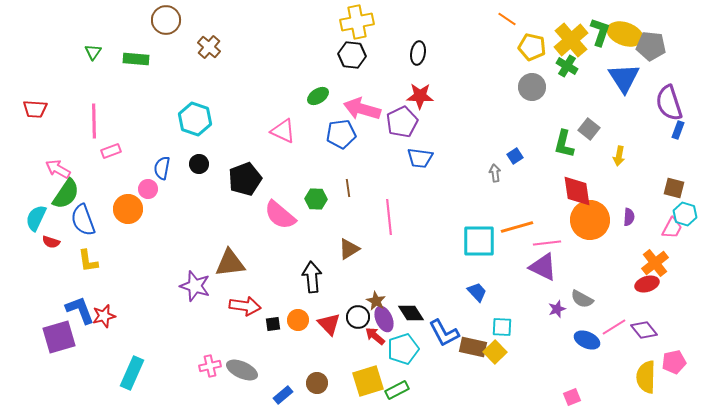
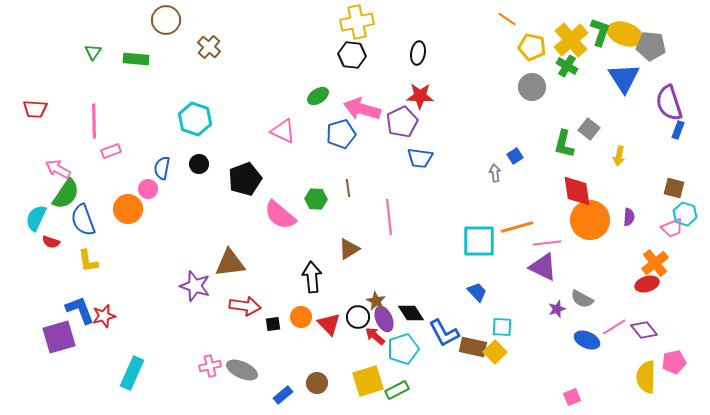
blue pentagon at (341, 134): rotated 8 degrees counterclockwise
pink trapezoid at (672, 228): rotated 40 degrees clockwise
orange circle at (298, 320): moved 3 px right, 3 px up
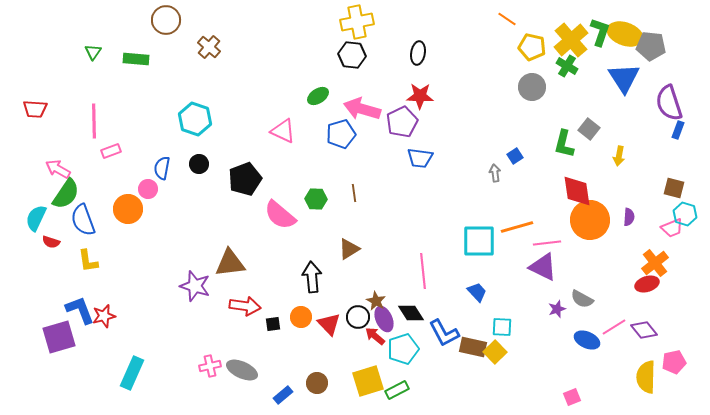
brown line at (348, 188): moved 6 px right, 5 px down
pink line at (389, 217): moved 34 px right, 54 px down
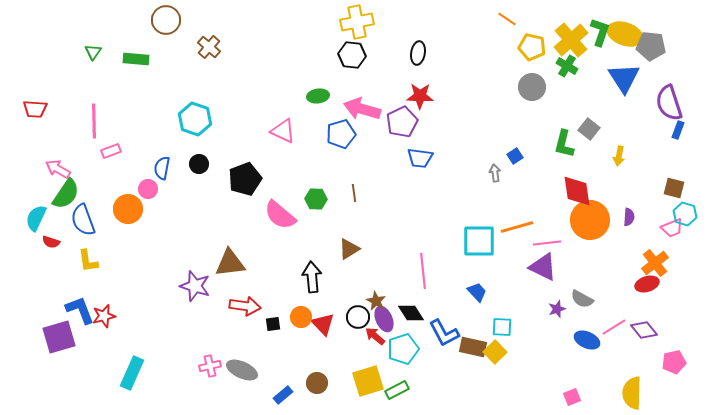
green ellipse at (318, 96): rotated 25 degrees clockwise
red triangle at (329, 324): moved 6 px left
yellow semicircle at (646, 377): moved 14 px left, 16 px down
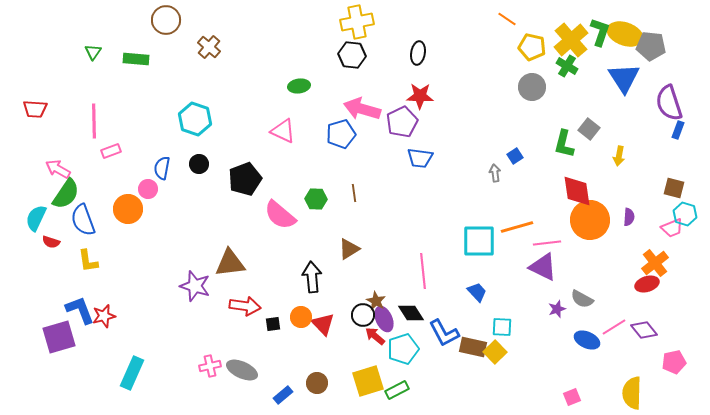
green ellipse at (318, 96): moved 19 px left, 10 px up
black circle at (358, 317): moved 5 px right, 2 px up
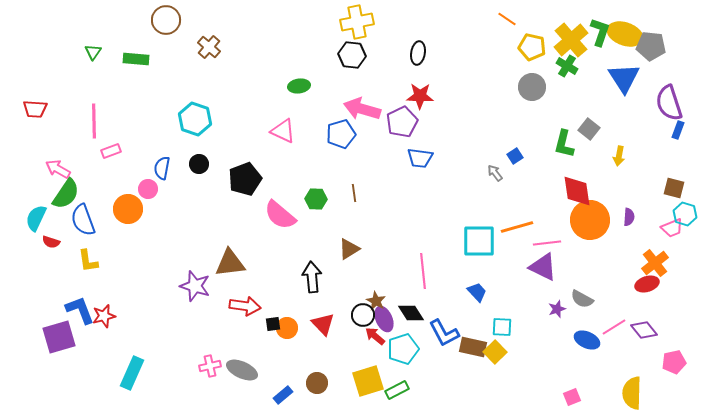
gray arrow at (495, 173): rotated 30 degrees counterclockwise
orange circle at (301, 317): moved 14 px left, 11 px down
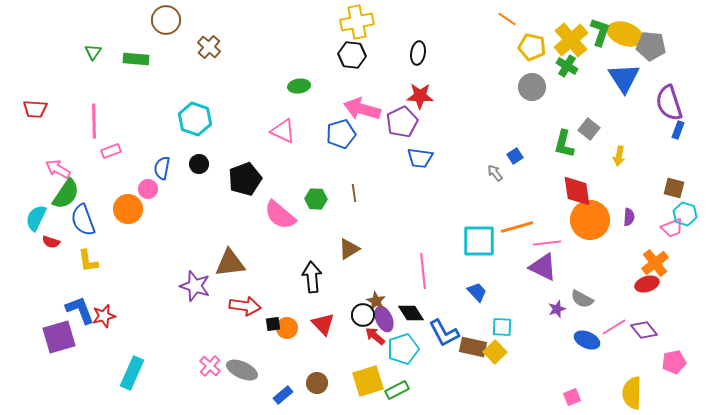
pink cross at (210, 366): rotated 35 degrees counterclockwise
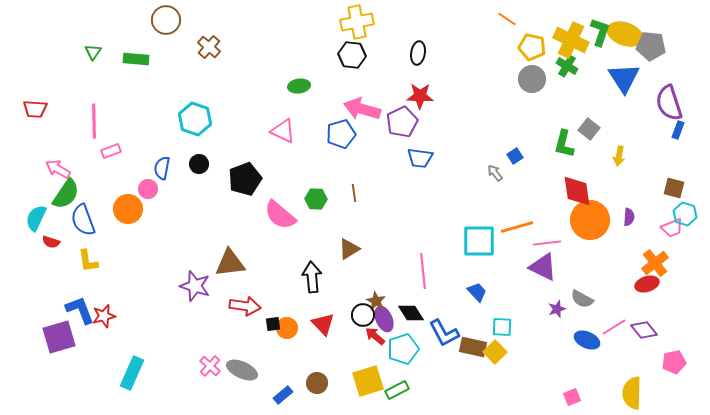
yellow cross at (571, 40): rotated 24 degrees counterclockwise
gray circle at (532, 87): moved 8 px up
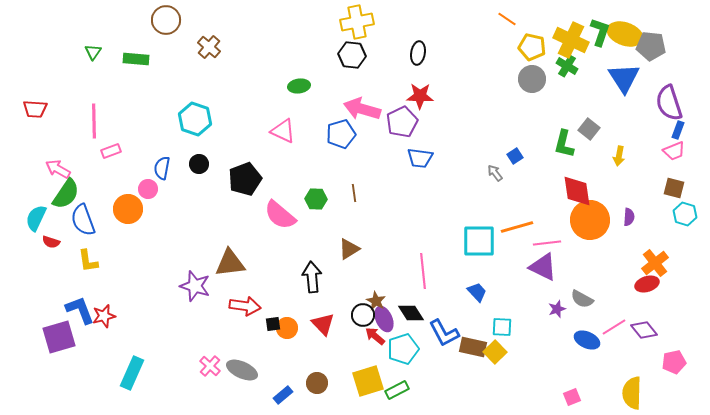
pink trapezoid at (672, 228): moved 2 px right, 77 px up
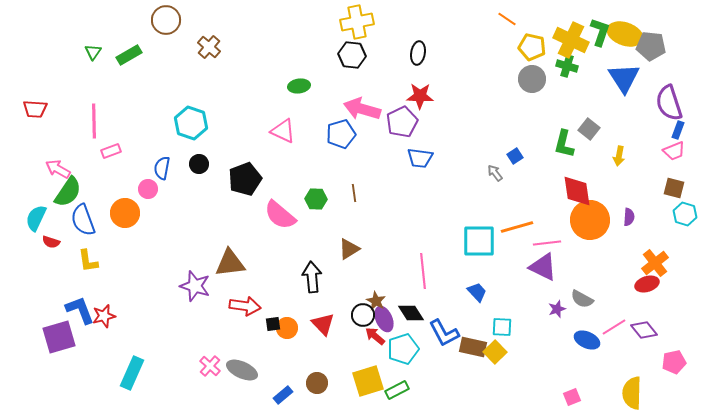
green rectangle at (136, 59): moved 7 px left, 4 px up; rotated 35 degrees counterclockwise
green cross at (567, 66): rotated 15 degrees counterclockwise
cyan hexagon at (195, 119): moved 4 px left, 4 px down
green semicircle at (66, 194): moved 2 px right, 2 px up
orange circle at (128, 209): moved 3 px left, 4 px down
